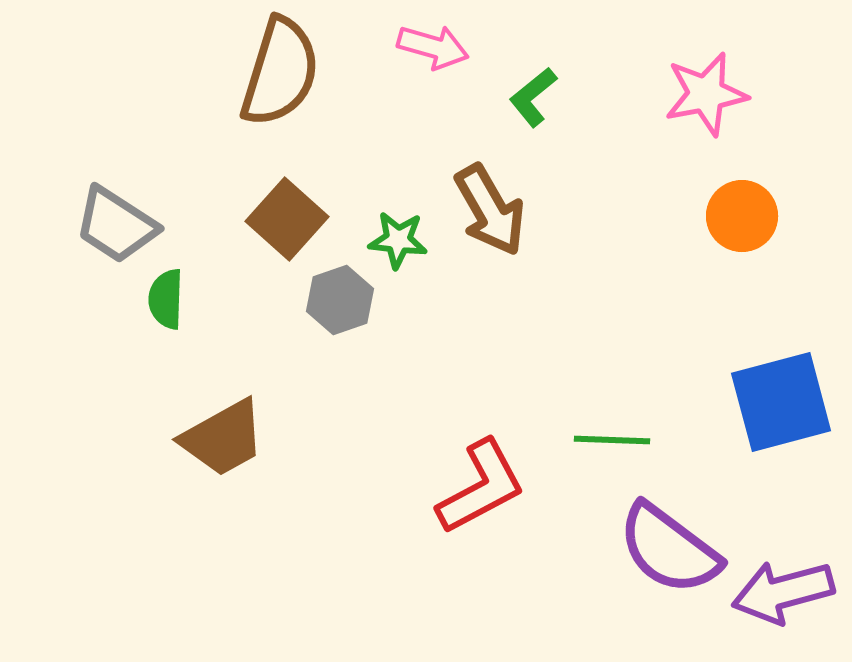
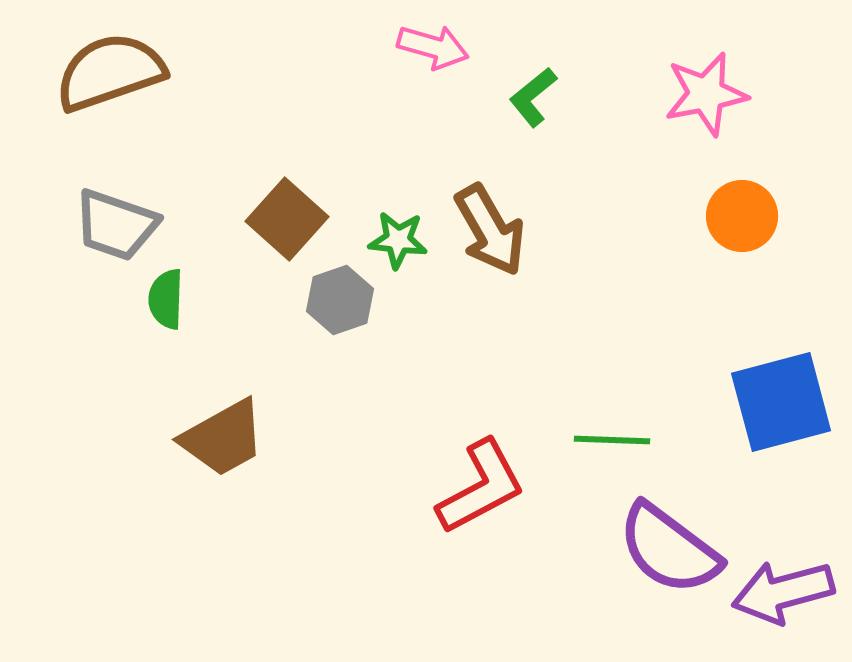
brown semicircle: moved 170 px left; rotated 126 degrees counterclockwise
brown arrow: moved 20 px down
gray trapezoid: rotated 14 degrees counterclockwise
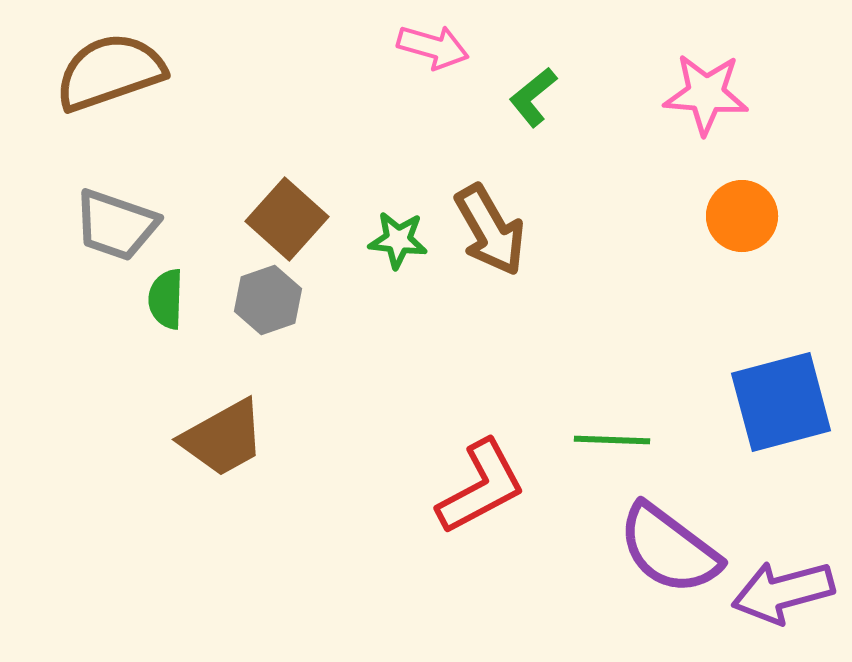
pink star: rotated 16 degrees clockwise
gray hexagon: moved 72 px left
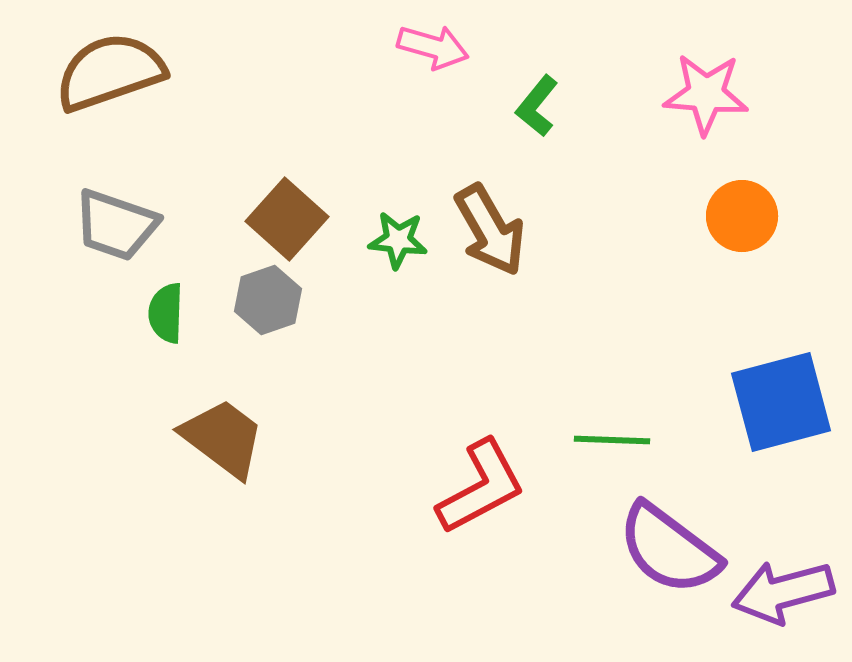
green L-shape: moved 4 px right, 9 px down; rotated 12 degrees counterclockwise
green semicircle: moved 14 px down
brown trapezoid: rotated 114 degrees counterclockwise
